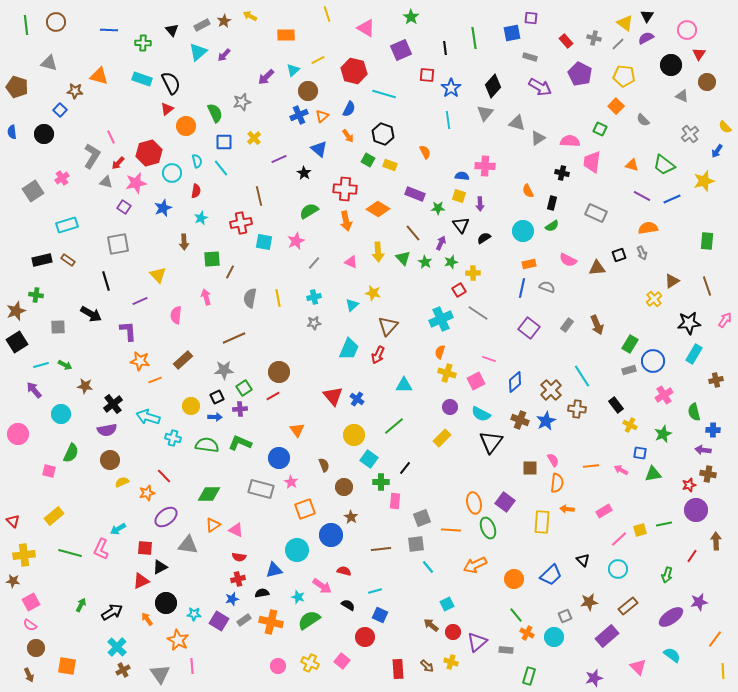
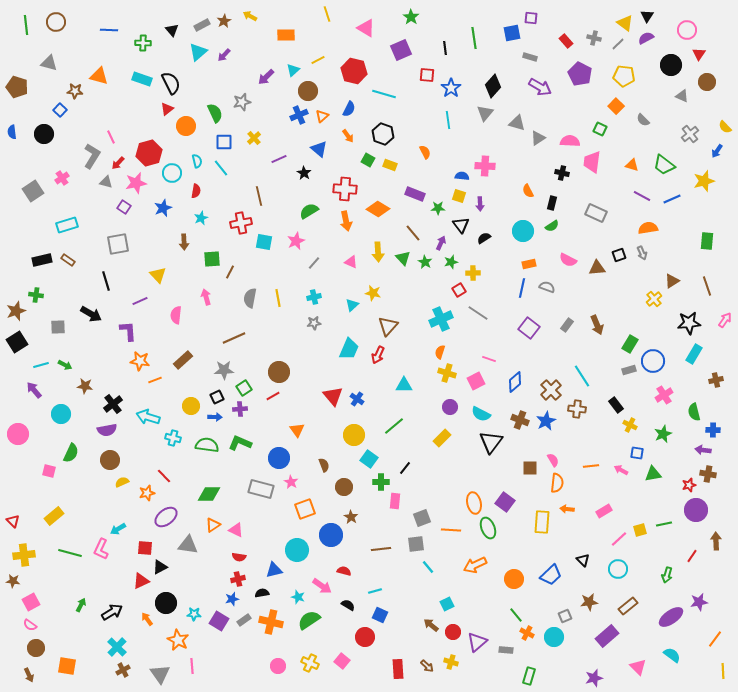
blue square at (640, 453): moved 3 px left
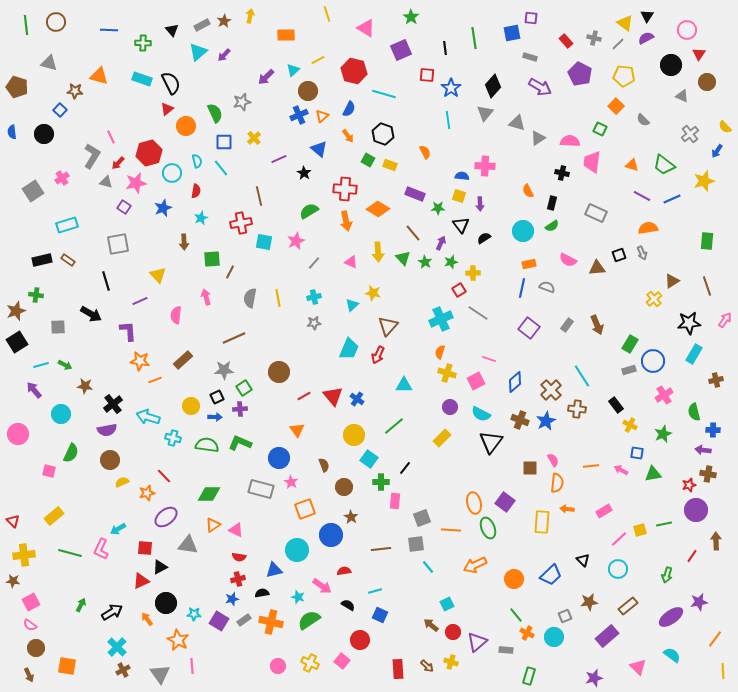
yellow arrow at (250, 16): rotated 72 degrees clockwise
red line at (273, 396): moved 31 px right
red semicircle at (344, 571): rotated 24 degrees counterclockwise
red circle at (365, 637): moved 5 px left, 3 px down
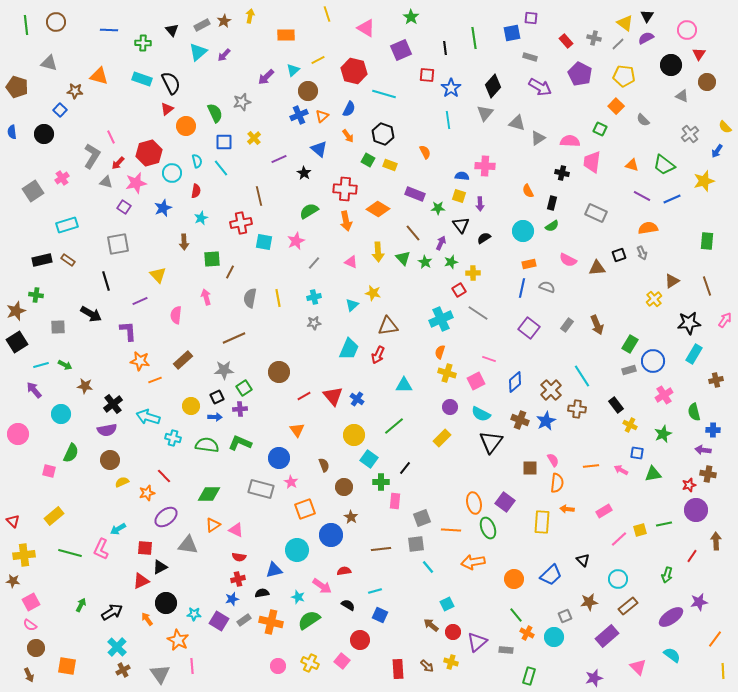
brown triangle at (388, 326): rotated 40 degrees clockwise
orange arrow at (475, 565): moved 2 px left, 3 px up; rotated 15 degrees clockwise
cyan circle at (618, 569): moved 10 px down
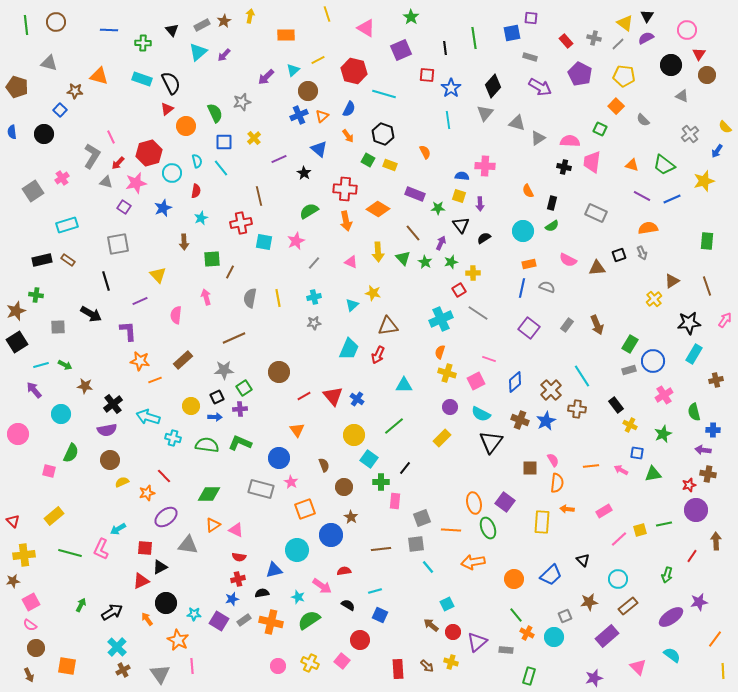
brown circle at (707, 82): moved 7 px up
black cross at (562, 173): moved 2 px right, 6 px up
brown star at (13, 581): rotated 16 degrees counterclockwise
